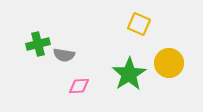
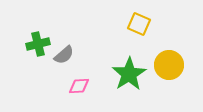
gray semicircle: rotated 50 degrees counterclockwise
yellow circle: moved 2 px down
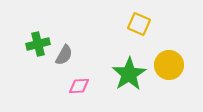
gray semicircle: rotated 20 degrees counterclockwise
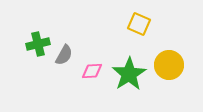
pink diamond: moved 13 px right, 15 px up
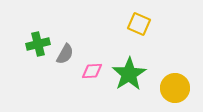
gray semicircle: moved 1 px right, 1 px up
yellow circle: moved 6 px right, 23 px down
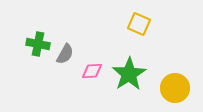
green cross: rotated 25 degrees clockwise
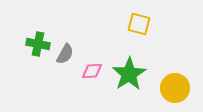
yellow square: rotated 10 degrees counterclockwise
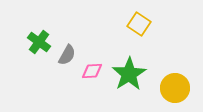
yellow square: rotated 20 degrees clockwise
green cross: moved 1 px right, 2 px up; rotated 25 degrees clockwise
gray semicircle: moved 2 px right, 1 px down
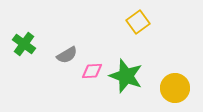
yellow square: moved 1 px left, 2 px up; rotated 20 degrees clockwise
green cross: moved 15 px left, 2 px down
gray semicircle: rotated 30 degrees clockwise
green star: moved 3 px left, 2 px down; rotated 20 degrees counterclockwise
